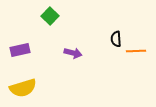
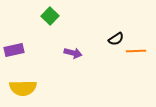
black semicircle: rotated 119 degrees counterclockwise
purple rectangle: moved 6 px left
yellow semicircle: rotated 16 degrees clockwise
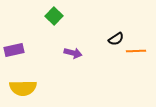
green square: moved 4 px right
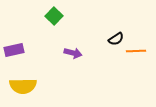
yellow semicircle: moved 2 px up
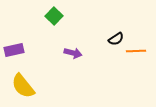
yellow semicircle: rotated 52 degrees clockwise
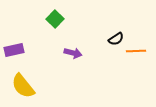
green square: moved 1 px right, 3 px down
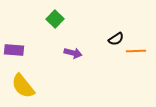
purple rectangle: rotated 18 degrees clockwise
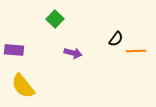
black semicircle: rotated 21 degrees counterclockwise
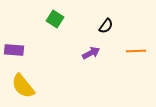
green square: rotated 12 degrees counterclockwise
black semicircle: moved 10 px left, 13 px up
purple arrow: moved 18 px right; rotated 42 degrees counterclockwise
